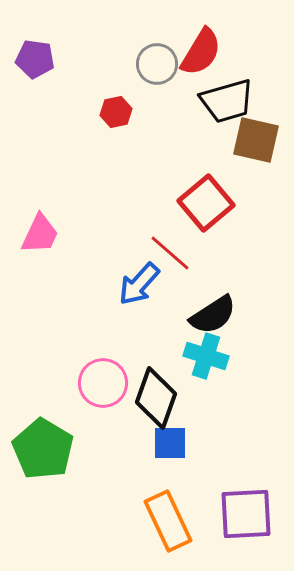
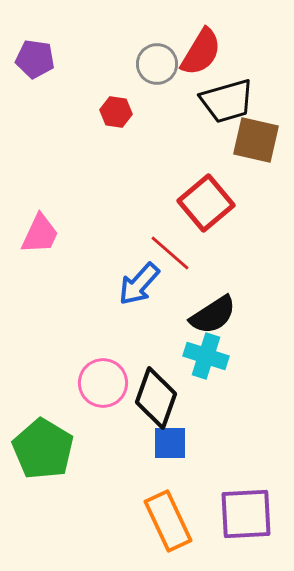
red hexagon: rotated 20 degrees clockwise
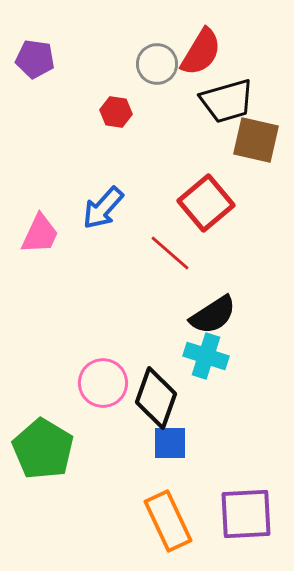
blue arrow: moved 36 px left, 76 px up
